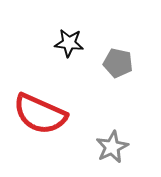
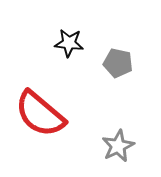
red semicircle: rotated 16 degrees clockwise
gray star: moved 6 px right, 1 px up
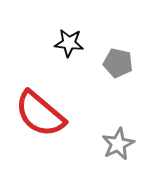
gray star: moved 2 px up
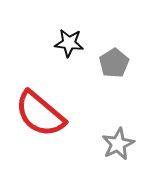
gray pentagon: moved 4 px left; rotated 28 degrees clockwise
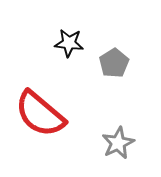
gray star: moved 1 px up
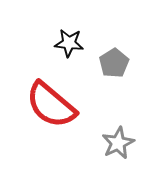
red semicircle: moved 11 px right, 9 px up
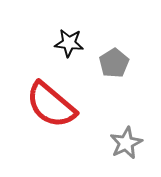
gray star: moved 8 px right
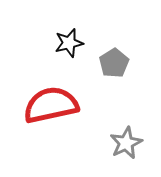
black star: rotated 20 degrees counterclockwise
red semicircle: rotated 128 degrees clockwise
